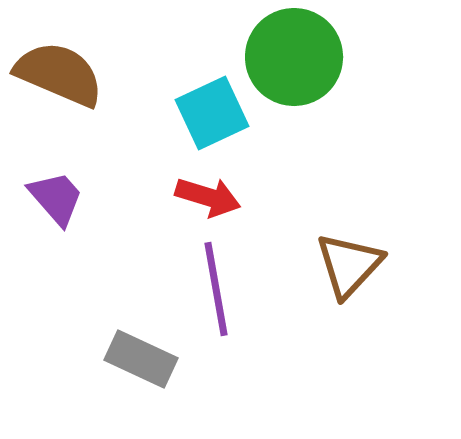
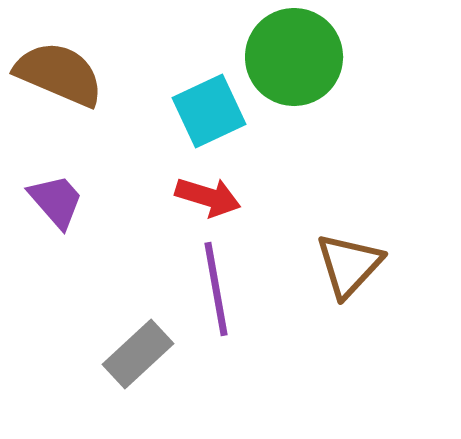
cyan square: moved 3 px left, 2 px up
purple trapezoid: moved 3 px down
gray rectangle: moved 3 px left, 5 px up; rotated 68 degrees counterclockwise
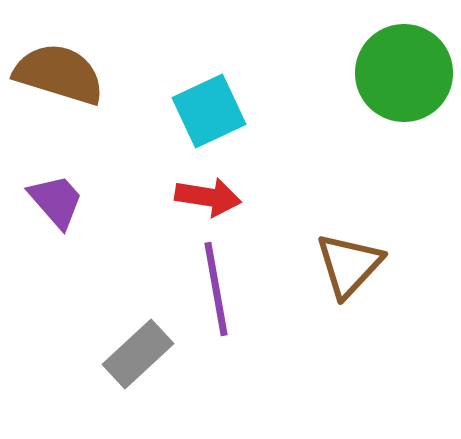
green circle: moved 110 px right, 16 px down
brown semicircle: rotated 6 degrees counterclockwise
red arrow: rotated 8 degrees counterclockwise
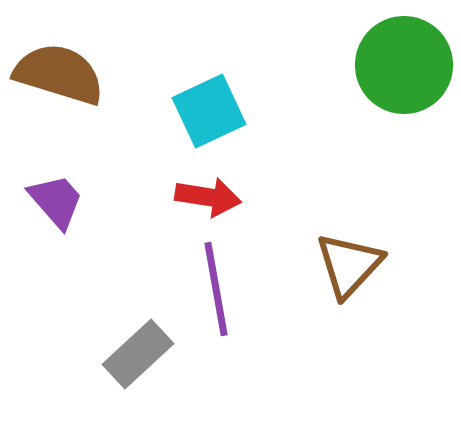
green circle: moved 8 px up
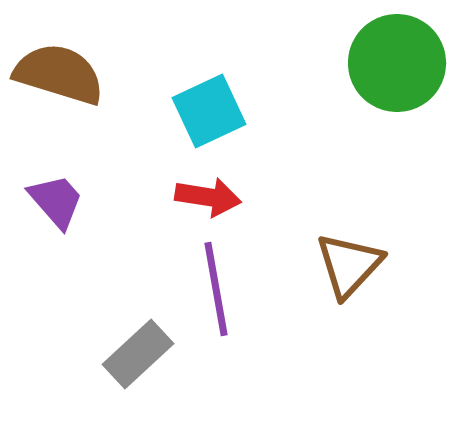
green circle: moved 7 px left, 2 px up
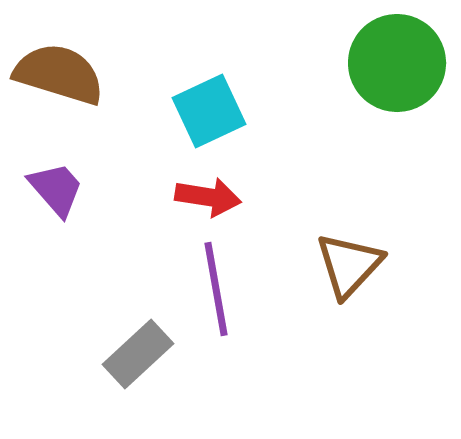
purple trapezoid: moved 12 px up
